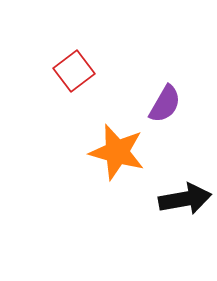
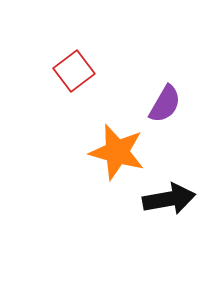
black arrow: moved 16 px left
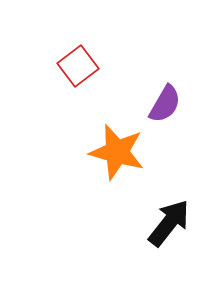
red square: moved 4 px right, 5 px up
black arrow: moved 24 px down; rotated 42 degrees counterclockwise
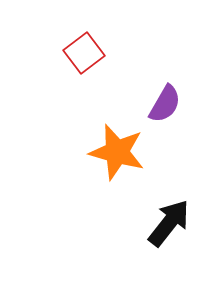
red square: moved 6 px right, 13 px up
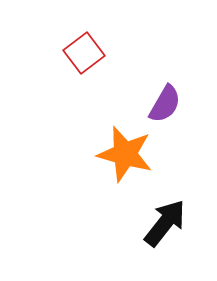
orange star: moved 8 px right, 2 px down
black arrow: moved 4 px left
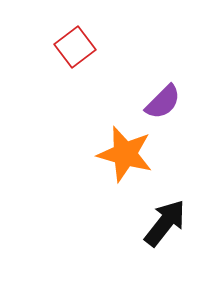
red square: moved 9 px left, 6 px up
purple semicircle: moved 2 px left, 2 px up; rotated 15 degrees clockwise
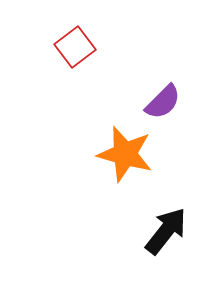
black arrow: moved 1 px right, 8 px down
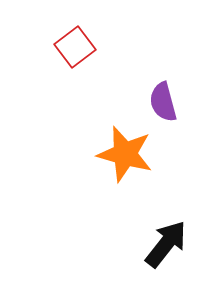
purple semicircle: rotated 120 degrees clockwise
black arrow: moved 13 px down
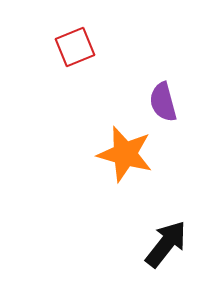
red square: rotated 15 degrees clockwise
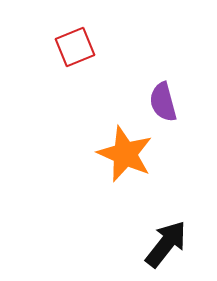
orange star: rotated 8 degrees clockwise
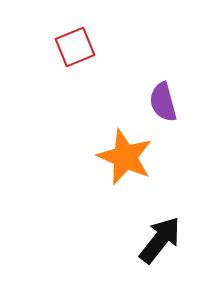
orange star: moved 3 px down
black arrow: moved 6 px left, 4 px up
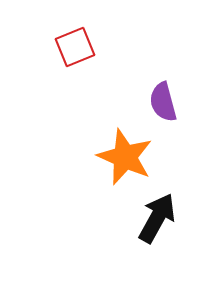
black arrow: moved 3 px left, 22 px up; rotated 9 degrees counterclockwise
